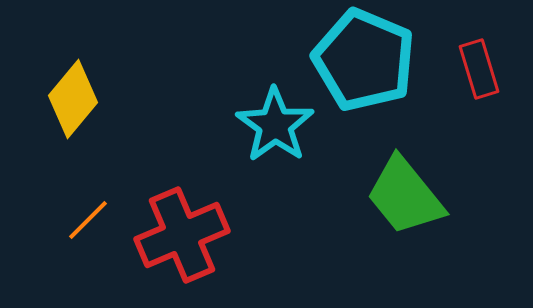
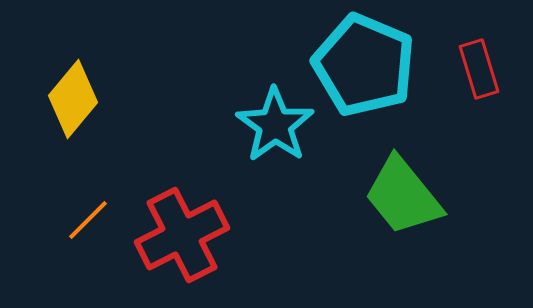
cyan pentagon: moved 5 px down
green trapezoid: moved 2 px left
red cross: rotated 4 degrees counterclockwise
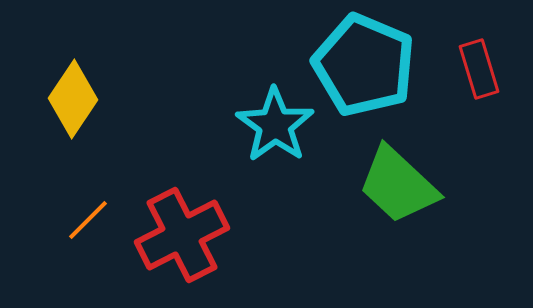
yellow diamond: rotated 6 degrees counterclockwise
green trapezoid: moved 5 px left, 11 px up; rotated 8 degrees counterclockwise
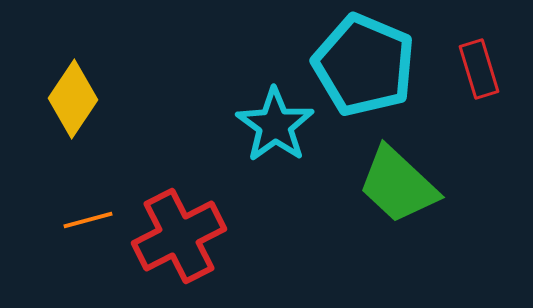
orange line: rotated 30 degrees clockwise
red cross: moved 3 px left, 1 px down
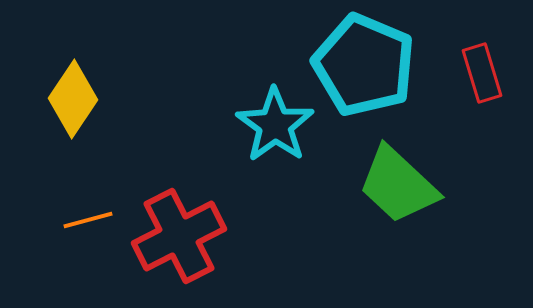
red rectangle: moved 3 px right, 4 px down
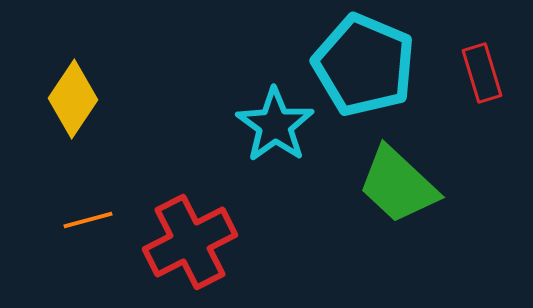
red cross: moved 11 px right, 6 px down
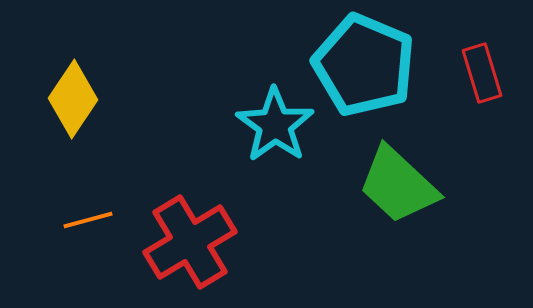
red cross: rotated 4 degrees counterclockwise
